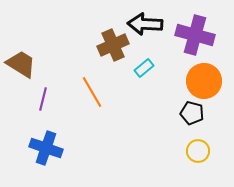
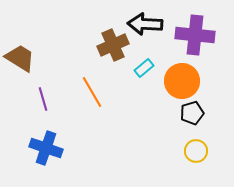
purple cross: rotated 9 degrees counterclockwise
brown trapezoid: moved 1 px left, 6 px up
orange circle: moved 22 px left
purple line: rotated 30 degrees counterclockwise
black pentagon: rotated 30 degrees counterclockwise
yellow circle: moved 2 px left
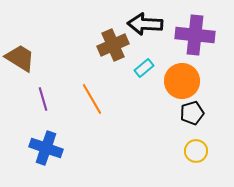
orange line: moved 7 px down
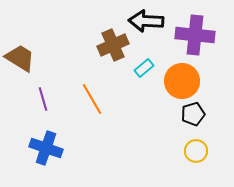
black arrow: moved 1 px right, 3 px up
black pentagon: moved 1 px right, 1 px down
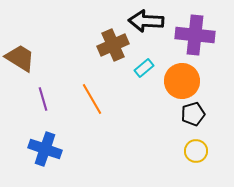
blue cross: moved 1 px left, 1 px down
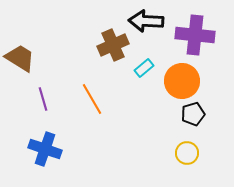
yellow circle: moved 9 px left, 2 px down
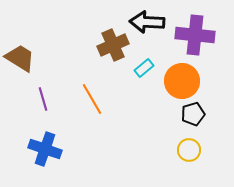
black arrow: moved 1 px right, 1 px down
yellow circle: moved 2 px right, 3 px up
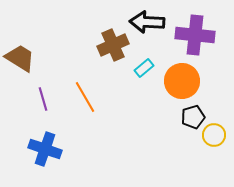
orange line: moved 7 px left, 2 px up
black pentagon: moved 3 px down
yellow circle: moved 25 px right, 15 px up
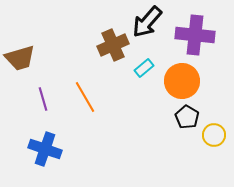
black arrow: rotated 52 degrees counterclockwise
brown trapezoid: rotated 132 degrees clockwise
black pentagon: moved 6 px left; rotated 25 degrees counterclockwise
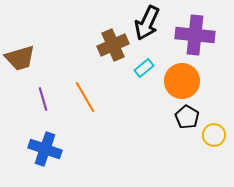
black arrow: moved 1 px down; rotated 16 degrees counterclockwise
